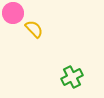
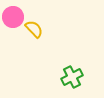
pink circle: moved 4 px down
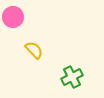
yellow semicircle: moved 21 px down
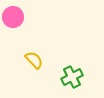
yellow semicircle: moved 10 px down
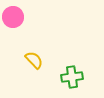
green cross: rotated 20 degrees clockwise
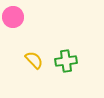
green cross: moved 6 px left, 16 px up
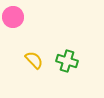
green cross: moved 1 px right; rotated 25 degrees clockwise
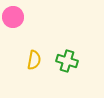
yellow semicircle: rotated 54 degrees clockwise
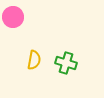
green cross: moved 1 px left, 2 px down
